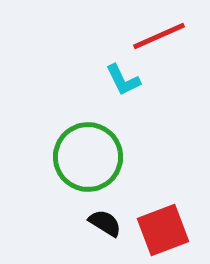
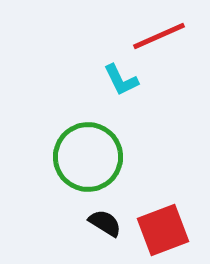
cyan L-shape: moved 2 px left
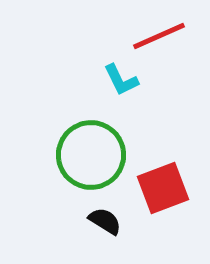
green circle: moved 3 px right, 2 px up
black semicircle: moved 2 px up
red square: moved 42 px up
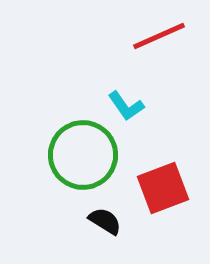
cyan L-shape: moved 5 px right, 26 px down; rotated 9 degrees counterclockwise
green circle: moved 8 px left
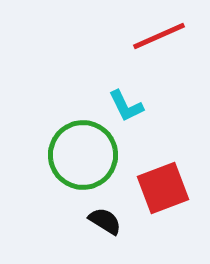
cyan L-shape: rotated 9 degrees clockwise
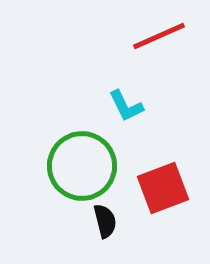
green circle: moved 1 px left, 11 px down
black semicircle: rotated 44 degrees clockwise
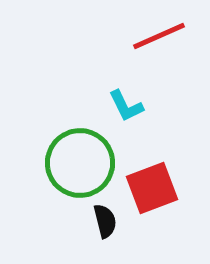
green circle: moved 2 px left, 3 px up
red square: moved 11 px left
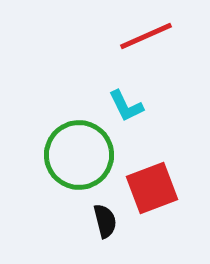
red line: moved 13 px left
green circle: moved 1 px left, 8 px up
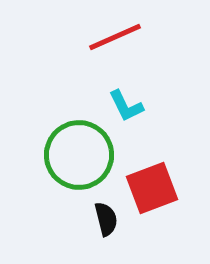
red line: moved 31 px left, 1 px down
black semicircle: moved 1 px right, 2 px up
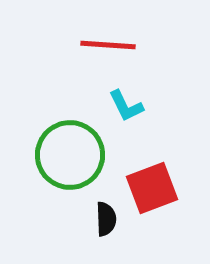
red line: moved 7 px left, 8 px down; rotated 28 degrees clockwise
green circle: moved 9 px left
black semicircle: rotated 12 degrees clockwise
